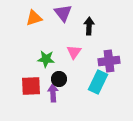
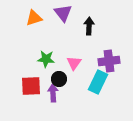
pink triangle: moved 11 px down
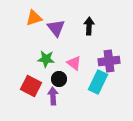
purple triangle: moved 7 px left, 15 px down
pink triangle: rotated 28 degrees counterclockwise
red square: rotated 30 degrees clockwise
purple arrow: moved 3 px down
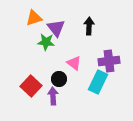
green star: moved 17 px up
red square: rotated 15 degrees clockwise
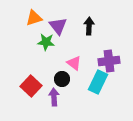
purple triangle: moved 2 px right, 2 px up
black circle: moved 3 px right
purple arrow: moved 1 px right, 1 px down
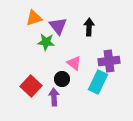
black arrow: moved 1 px down
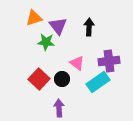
pink triangle: moved 3 px right
cyan rectangle: rotated 30 degrees clockwise
red square: moved 8 px right, 7 px up
purple arrow: moved 5 px right, 11 px down
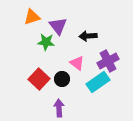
orange triangle: moved 2 px left, 1 px up
black arrow: moved 1 px left, 9 px down; rotated 96 degrees counterclockwise
purple cross: moved 1 px left; rotated 20 degrees counterclockwise
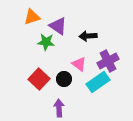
purple triangle: rotated 18 degrees counterclockwise
pink triangle: moved 2 px right, 1 px down
black circle: moved 2 px right
